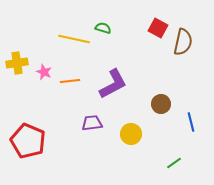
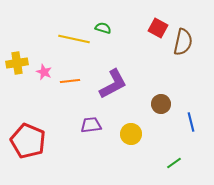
purple trapezoid: moved 1 px left, 2 px down
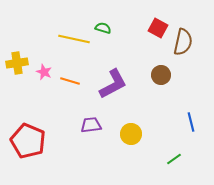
orange line: rotated 24 degrees clockwise
brown circle: moved 29 px up
green line: moved 4 px up
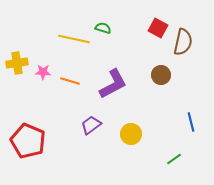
pink star: moved 1 px left; rotated 21 degrees counterclockwise
purple trapezoid: rotated 30 degrees counterclockwise
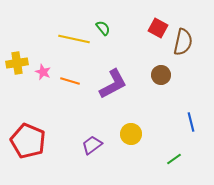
green semicircle: rotated 35 degrees clockwise
pink star: rotated 21 degrees clockwise
purple trapezoid: moved 1 px right, 20 px down
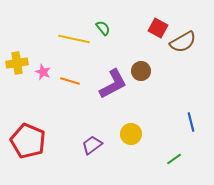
brown semicircle: rotated 48 degrees clockwise
brown circle: moved 20 px left, 4 px up
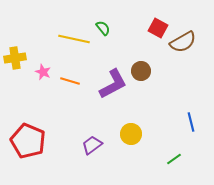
yellow cross: moved 2 px left, 5 px up
